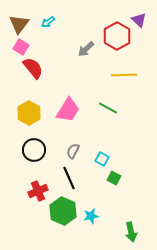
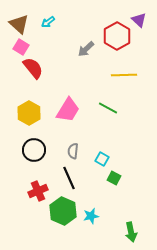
brown triangle: rotated 25 degrees counterclockwise
gray semicircle: rotated 21 degrees counterclockwise
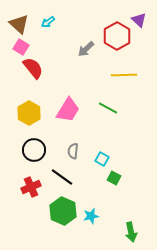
black line: moved 7 px left, 1 px up; rotated 30 degrees counterclockwise
red cross: moved 7 px left, 4 px up
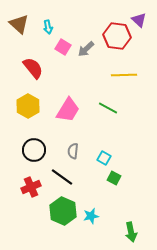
cyan arrow: moved 5 px down; rotated 64 degrees counterclockwise
red hexagon: rotated 24 degrees counterclockwise
pink square: moved 42 px right
yellow hexagon: moved 1 px left, 7 px up
cyan square: moved 2 px right, 1 px up
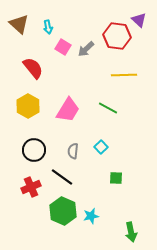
cyan square: moved 3 px left, 11 px up; rotated 16 degrees clockwise
green square: moved 2 px right; rotated 24 degrees counterclockwise
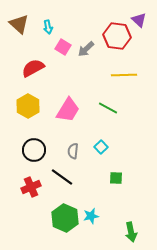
red semicircle: rotated 80 degrees counterclockwise
green hexagon: moved 2 px right, 7 px down
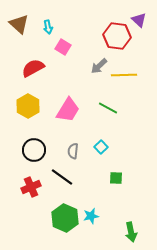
gray arrow: moved 13 px right, 17 px down
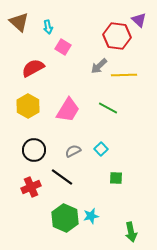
brown triangle: moved 2 px up
cyan square: moved 2 px down
gray semicircle: rotated 56 degrees clockwise
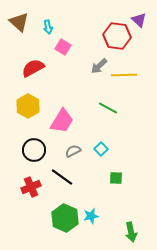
pink trapezoid: moved 6 px left, 11 px down
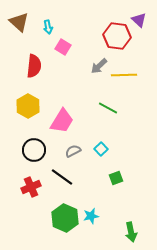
red semicircle: moved 1 px right, 2 px up; rotated 125 degrees clockwise
green square: rotated 24 degrees counterclockwise
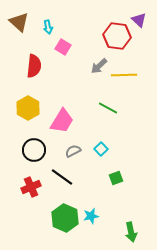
yellow hexagon: moved 2 px down
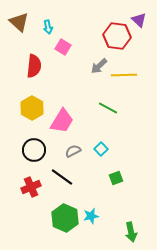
yellow hexagon: moved 4 px right
